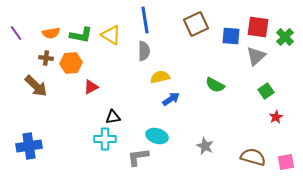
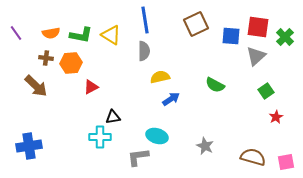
cyan cross: moved 5 px left, 2 px up
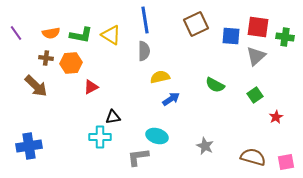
green cross: rotated 36 degrees counterclockwise
green square: moved 11 px left, 4 px down
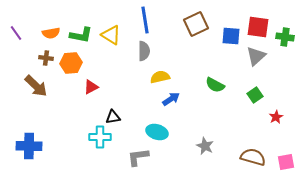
cyan ellipse: moved 4 px up
blue cross: rotated 10 degrees clockwise
